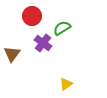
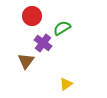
brown triangle: moved 14 px right, 7 px down
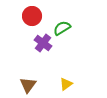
brown triangle: moved 2 px right, 24 px down
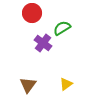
red circle: moved 3 px up
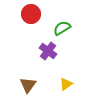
red circle: moved 1 px left, 1 px down
purple cross: moved 5 px right, 8 px down
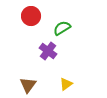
red circle: moved 2 px down
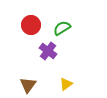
red circle: moved 9 px down
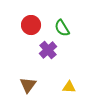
green semicircle: rotated 90 degrees counterclockwise
purple cross: moved 1 px up; rotated 12 degrees clockwise
yellow triangle: moved 3 px right, 3 px down; rotated 40 degrees clockwise
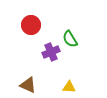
green semicircle: moved 8 px right, 11 px down
purple cross: moved 3 px right, 2 px down; rotated 18 degrees clockwise
brown triangle: rotated 42 degrees counterclockwise
